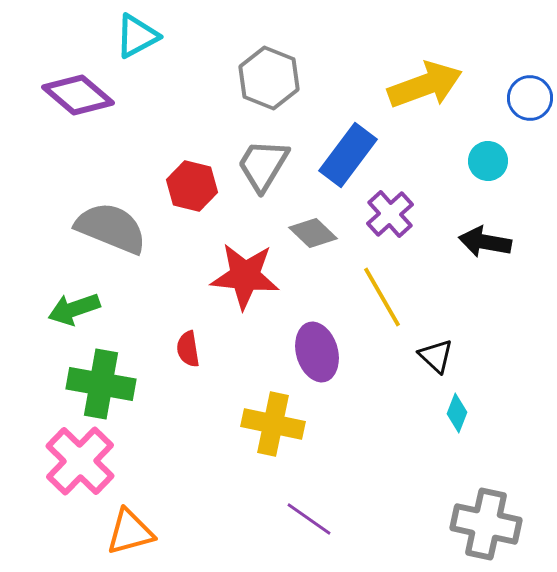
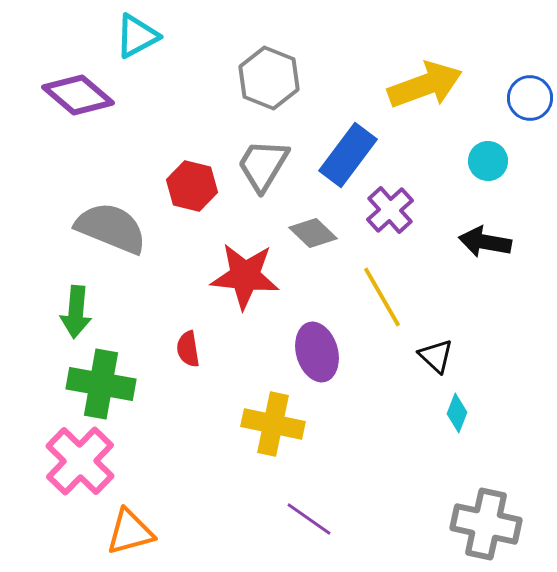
purple cross: moved 4 px up
green arrow: moved 2 px right, 3 px down; rotated 66 degrees counterclockwise
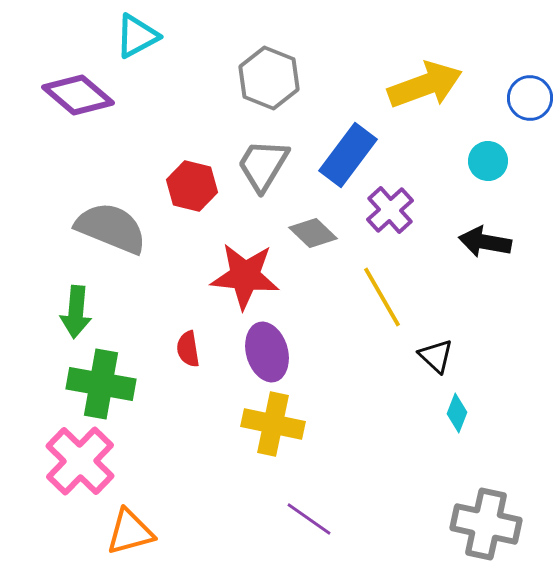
purple ellipse: moved 50 px left
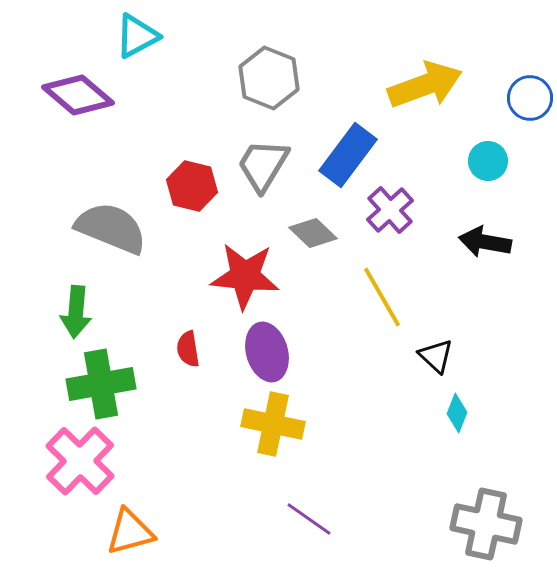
green cross: rotated 20 degrees counterclockwise
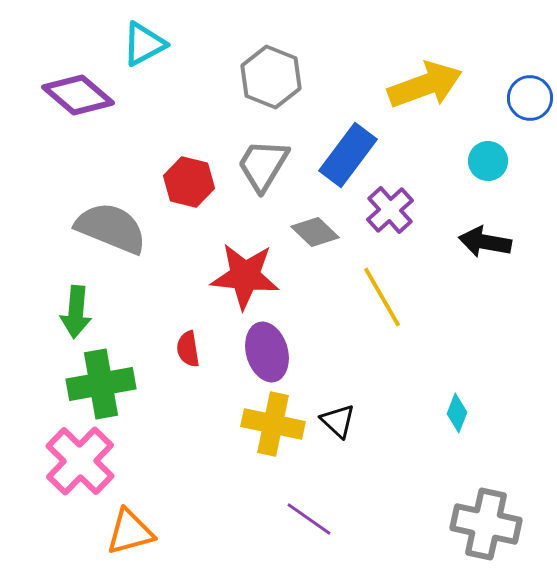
cyan triangle: moved 7 px right, 8 px down
gray hexagon: moved 2 px right, 1 px up
red hexagon: moved 3 px left, 4 px up
gray diamond: moved 2 px right, 1 px up
black triangle: moved 98 px left, 65 px down
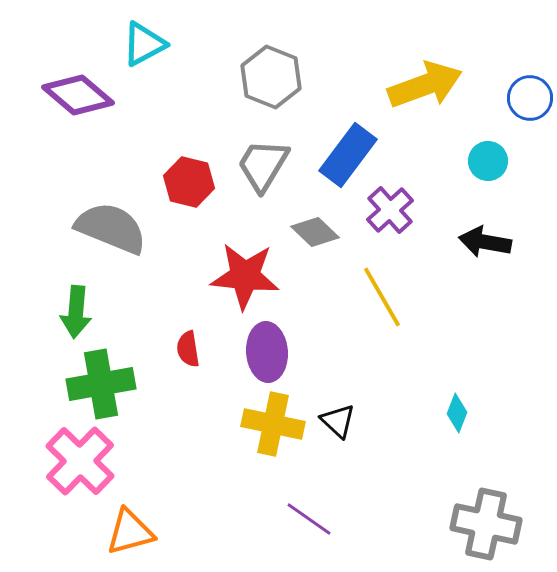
purple ellipse: rotated 12 degrees clockwise
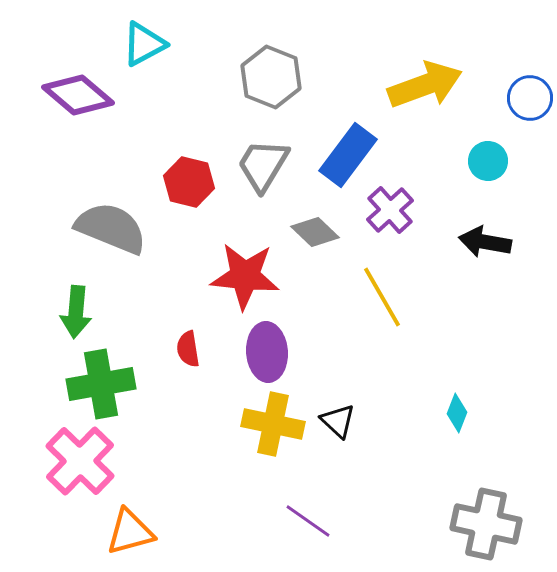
purple line: moved 1 px left, 2 px down
